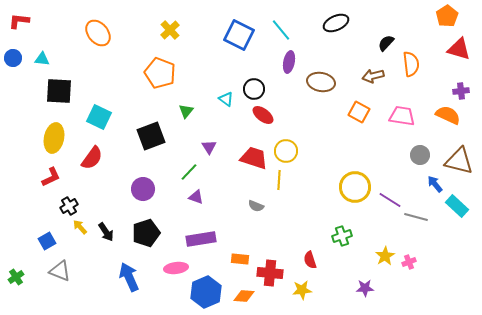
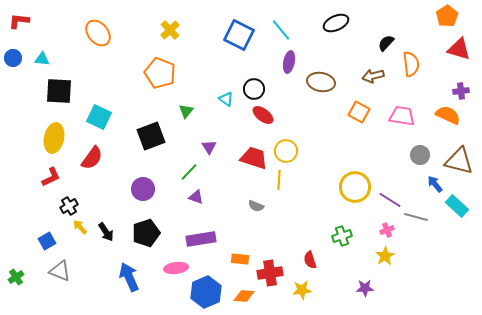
pink cross at (409, 262): moved 22 px left, 32 px up
red cross at (270, 273): rotated 15 degrees counterclockwise
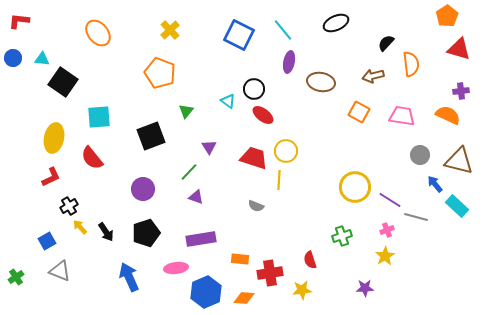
cyan line at (281, 30): moved 2 px right
black square at (59, 91): moved 4 px right, 9 px up; rotated 32 degrees clockwise
cyan triangle at (226, 99): moved 2 px right, 2 px down
cyan square at (99, 117): rotated 30 degrees counterclockwise
red semicircle at (92, 158): rotated 105 degrees clockwise
orange diamond at (244, 296): moved 2 px down
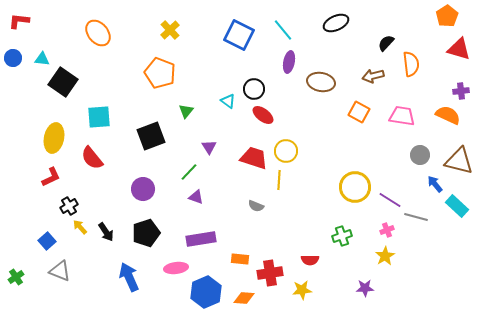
blue square at (47, 241): rotated 12 degrees counterclockwise
red semicircle at (310, 260): rotated 72 degrees counterclockwise
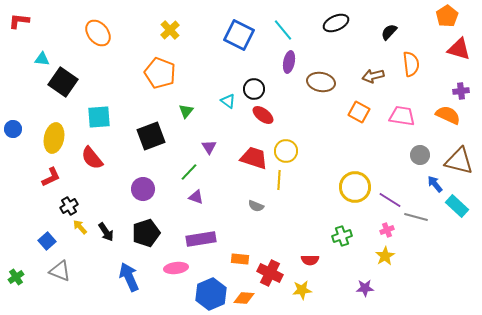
black semicircle at (386, 43): moved 3 px right, 11 px up
blue circle at (13, 58): moved 71 px down
red cross at (270, 273): rotated 35 degrees clockwise
blue hexagon at (206, 292): moved 5 px right, 2 px down
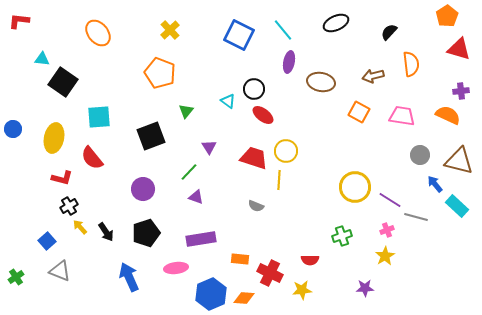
red L-shape at (51, 177): moved 11 px right, 1 px down; rotated 40 degrees clockwise
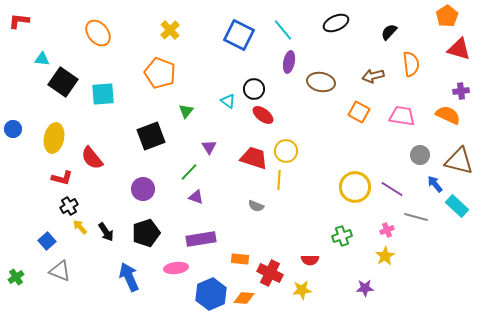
cyan square at (99, 117): moved 4 px right, 23 px up
purple line at (390, 200): moved 2 px right, 11 px up
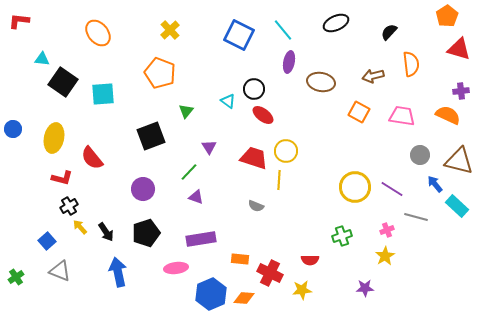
blue arrow at (129, 277): moved 11 px left, 5 px up; rotated 12 degrees clockwise
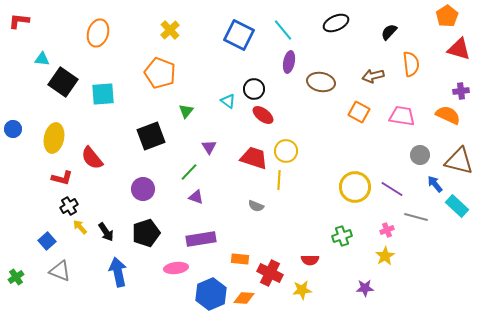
orange ellipse at (98, 33): rotated 56 degrees clockwise
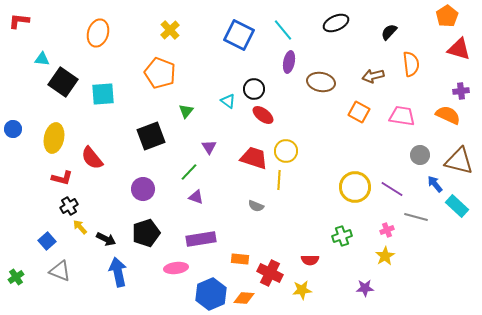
black arrow at (106, 232): moved 7 px down; rotated 30 degrees counterclockwise
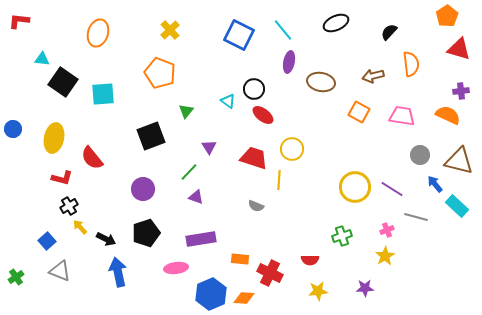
yellow circle at (286, 151): moved 6 px right, 2 px up
yellow star at (302, 290): moved 16 px right, 1 px down
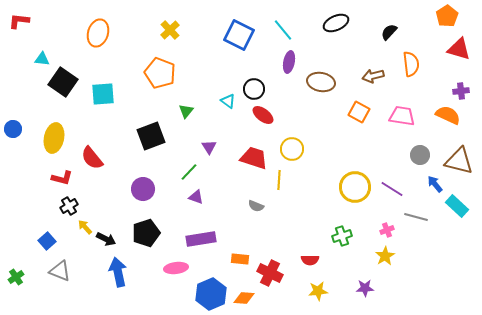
yellow arrow at (80, 227): moved 5 px right
